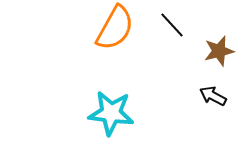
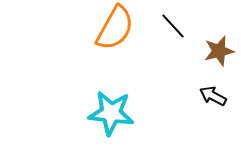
black line: moved 1 px right, 1 px down
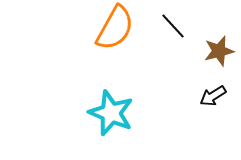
black arrow: rotated 60 degrees counterclockwise
cyan star: rotated 15 degrees clockwise
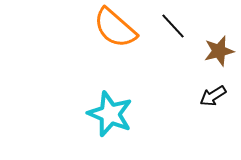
orange semicircle: rotated 102 degrees clockwise
cyan star: moved 1 px left, 1 px down
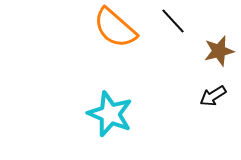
black line: moved 5 px up
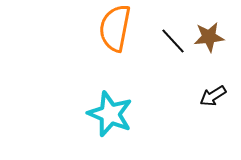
black line: moved 20 px down
orange semicircle: rotated 60 degrees clockwise
brown star: moved 10 px left, 14 px up; rotated 8 degrees clockwise
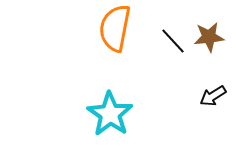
cyan star: rotated 12 degrees clockwise
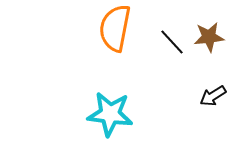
black line: moved 1 px left, 1 px down
cyan star: rotated 27 degrees counterclockwise
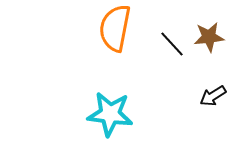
black line: moved 2 px down
